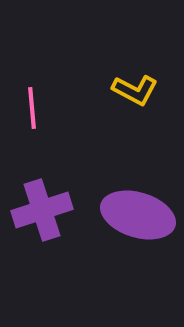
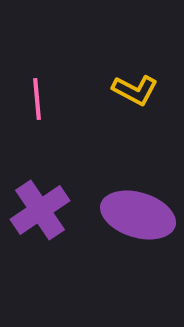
pink line: moved 5 px right, 9 px up
purple cross: moved 2 px left; rotated 16 degrees counterclockwise
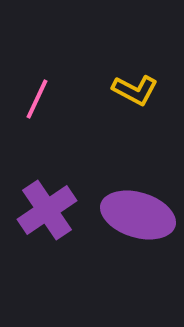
pink line: rotated 30 degrees clockwise
purple cross: moved 7 px right
